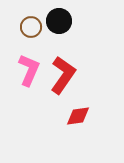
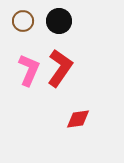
brown circle: moved 8 px left, 6 px up
red L-shape: moved 3 px left, 7 px up
red diamond: moved 3 px down
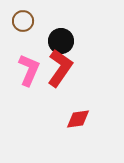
black circle: moved 2 px right, 20 px down
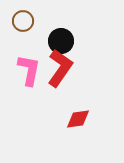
pink L-shape: rotated 12 degrees counterclockwise
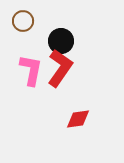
pink L-shape: moved 2 px right
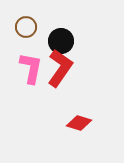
brown circle: moved 3 px right, 6 px down
pink L-shape: moved 2 px up
red diamond: moved 1 px right, 4 px down; rotated 25 degrees clockwise
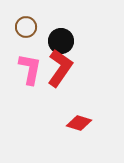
pink L-shape: moved 1 px left, 1 px down
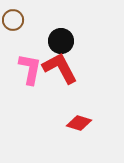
brown circle: moved 13 px left, 7 px up
red L-shape: rotated 63 degrees counterclockwise
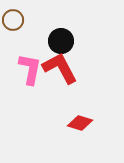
red diamond: moved 1 px right
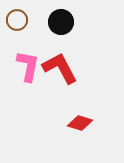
brown circle: moved 4 px right
black circle: moved 19 px up
pink L-shape: moved 2 px left, 3 px up
